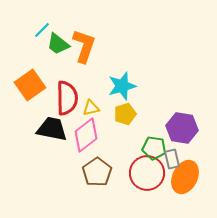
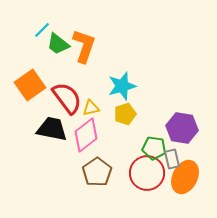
red semicircle: rotated 36 degrees counterclockwise
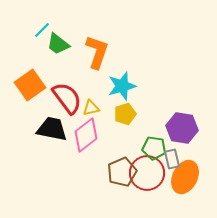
orange L-shape: moved 13 px right, 6 px down
brown pentagon: moved 25 px right; rotated 12 degrees clockwise
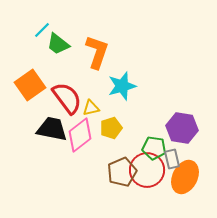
yellow pentagon: moved 14 px left, 14 px down
pink diamond: moved 6 px left
red circle: moved 3 px up
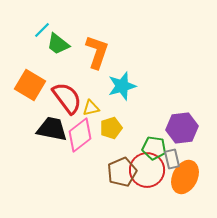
orange square: rotated 24 degrees counterclockwise
purple hexagon: rotated 16 degrees counterclockwise
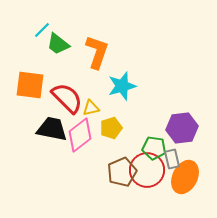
orange square: rotated 24 degrees counterclockwise
red semicircle: rotated 8 degrees counterclockwise
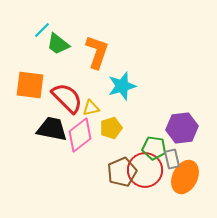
red circle: moved 2 px left
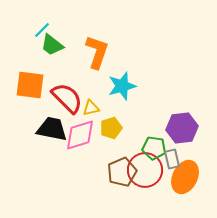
green trapezoid: moved 6 px left, 1 px down
pink diamond: rotated 20 degrees clockwise
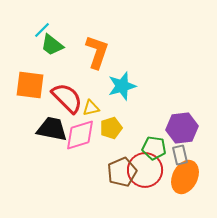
gray rectangle: moved 8 px right, 4 px up
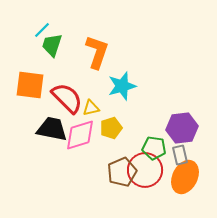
green trapezoid: rotated 70 degrees clockwise
